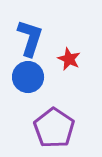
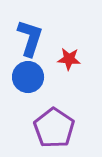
red star: rotated 20 degrees counterclockwise
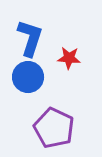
red star: moved 1 px up
purple pentagon: rotated 9 degrees counterclockwise
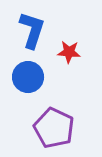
blue L-shape: moved 2 px right, 8 px up
red star: moved 6 px up
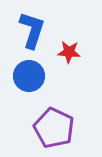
blue circle: moved 1 px right, 1 px up
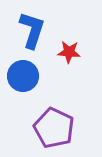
blue circle: moved 6 px left
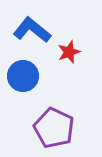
blue L-shape: rotated 69 degrees counterclockwise
red star: rotated 25 degrees counterclockwise
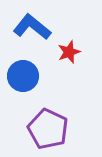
blue L-shape: moved 3 px up
purple pentagon: moved 6 px left, 1 px down
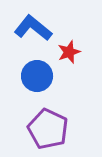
blue L-shape: moved 1 px right, 1 px down
blue circle: moved 14 px right
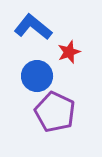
blue L-shape: moved 1 px up
purple pentagon: moved 7 px right, 17 px up
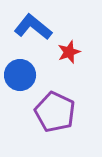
blue circle: moved 17 px left, 1 px up
